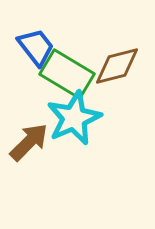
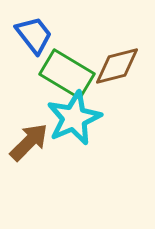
blue trapezoid: moved 2 px left, 12 px up
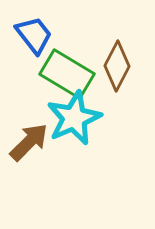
brown diamond: rotated 48 degrees counterclockwise
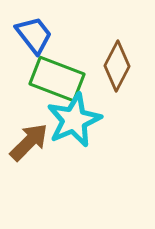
green rectangle: moved 10 px left, 5 px down; rotated 10 degrees counterclockwise
cyan star: moved 2 px down
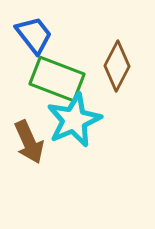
brown arrow: rotated 111 degrees clockwise
